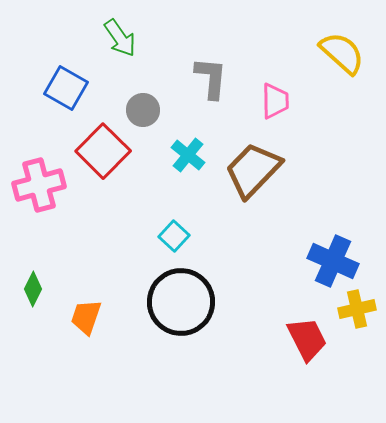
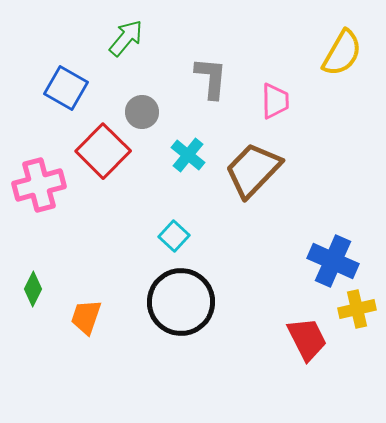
green arrow: moved 6 px right; rotated 105 degrees counterclockwise
yellow semicircle: rotated 78 degrees clockwise
gray circle: moved 1 px left, 2 px down
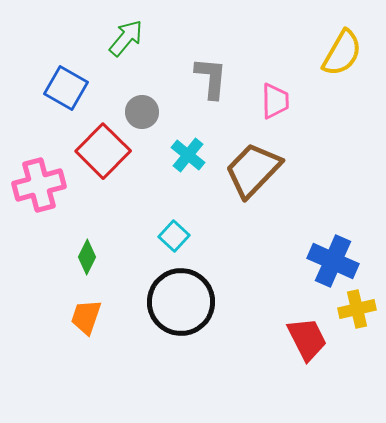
green diamond: moved 54 px right, 32 px up
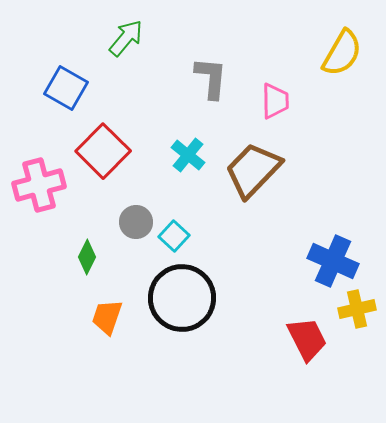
gray circle: moved 6 px left, 110 px down
black circle: moved 1 px right, 4 px up
orange trapezoid: moved 21 px right
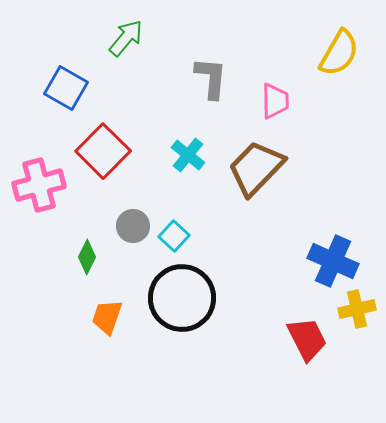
yellow semicircle: moved 3 px left
brown trapezoid: moved 3 px right, 2 px up
gray circle: moved 3 px left, 4 px down
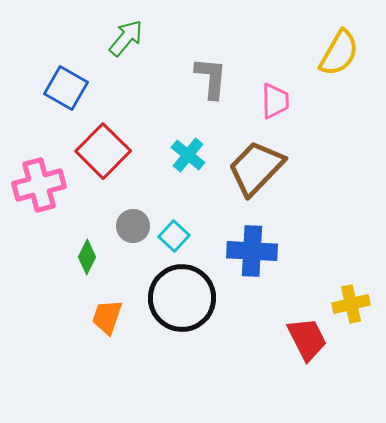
blue cross: moved 81 px left, 10 px up; rotated 21 degrees counterclockwise
yellow cross: moved 6 px left, 5 px up
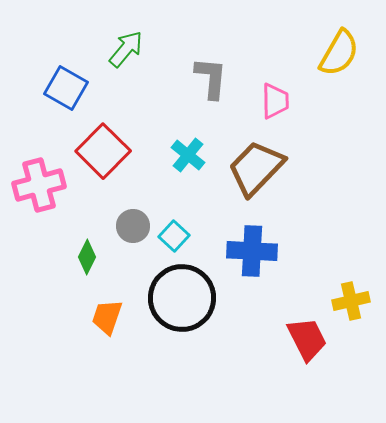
green arrow: moved 11 px down
yellow cross: moved 3 px up
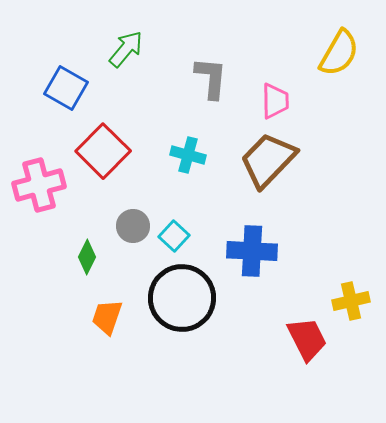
cyan cross: rotated 24 degrees counterclockwise
brown trapezoid: moved 12 px right, 8 px up
